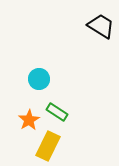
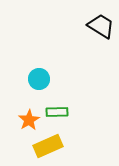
green rectangle: rotated 35 degrees counterclockwise
yellow rectangle: rotated 40 degrees clockwise
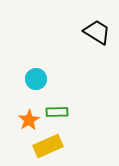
black trapezoid: moved 4 px left, 6 px down
cyan circle: moved 3 px left
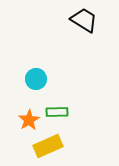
black trapezoid: moved 13 px left, 12 px up
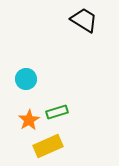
cyan circle: moved 10 px left
green rectangle: rotated 15 degrees counterclockwise
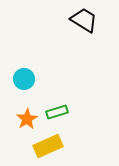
cyan circle: moved 2 px left
orange star: moved 2 px left, 1 px up
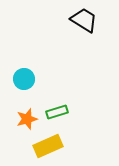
orange star: rotated 15 degrees clockwise
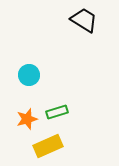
cyan circle: moved 5 px right, 4 px up
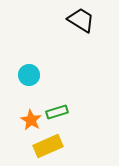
black trapezoid: moved 3 px left
orange star: moved 4 px right, 1 px down; rotated 25 degrees counterclockwise
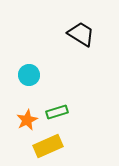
black trapezoid: moved 14 px down
orange star: moved 4 px left; rotated 15 degrees clockwise
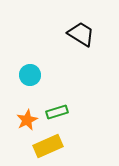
cyan circle: moved 1 px right
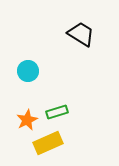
cyan circle: moved 2 px left, 4 px up
yellow rectangle: moved 3 px up
